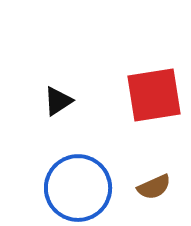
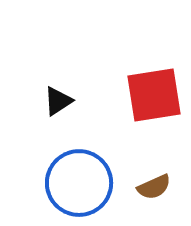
blue circle: moved 1 px right, 5 px up
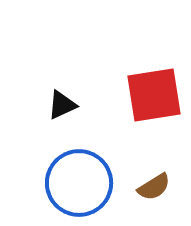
black triangle: moved 4 px right, 4 px down; rotated 8 degrees clockwise
brown semicircle: rotated 8 degrees counterclockwise
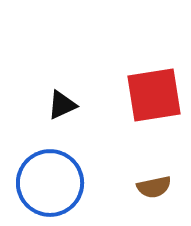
blue circle: moved 29 px left
brown semicircle: rotated 20 degrees clockwise
